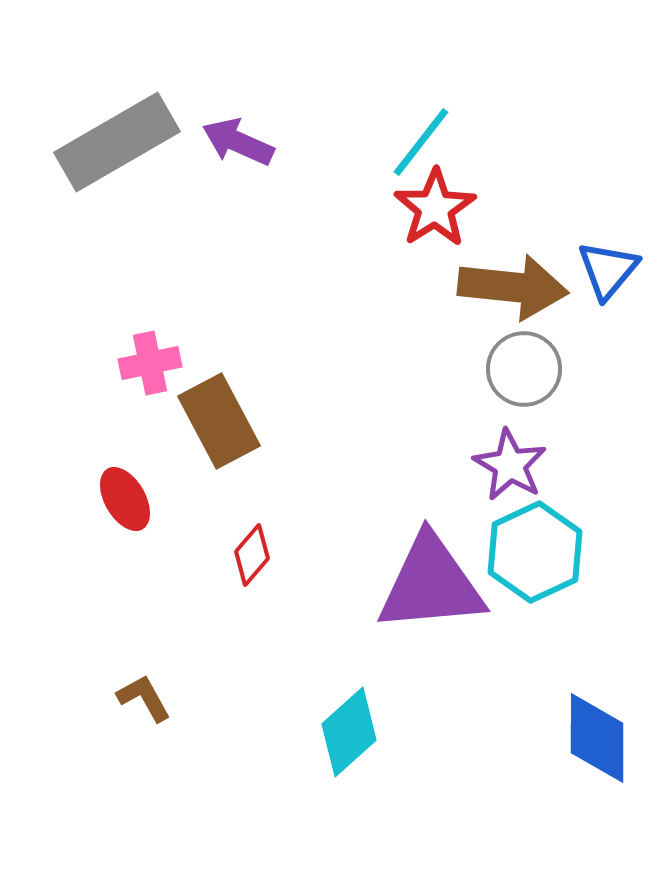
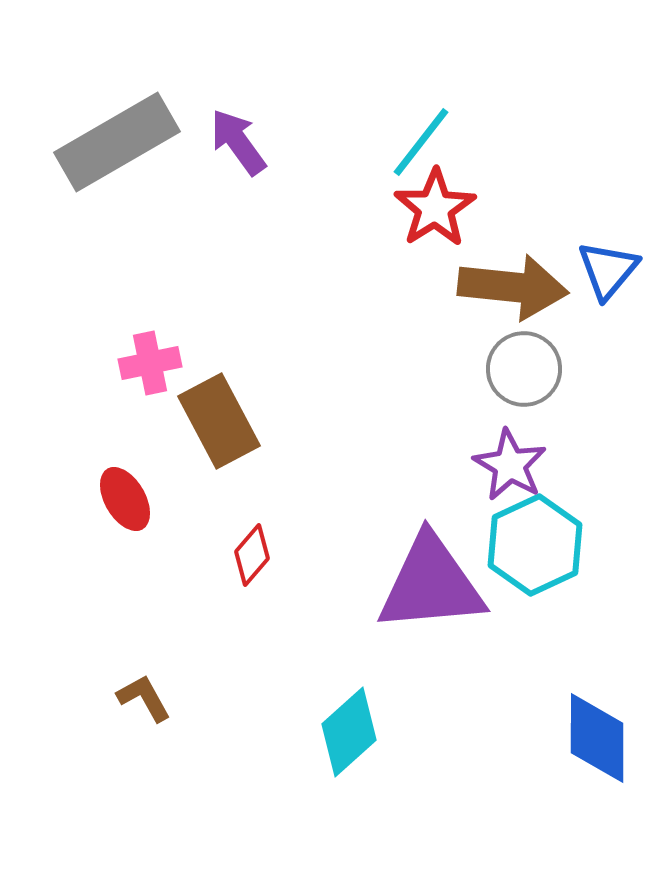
purple arrow: rotated 30 degrees clockwise
cyan hexagon: moved 7 px up
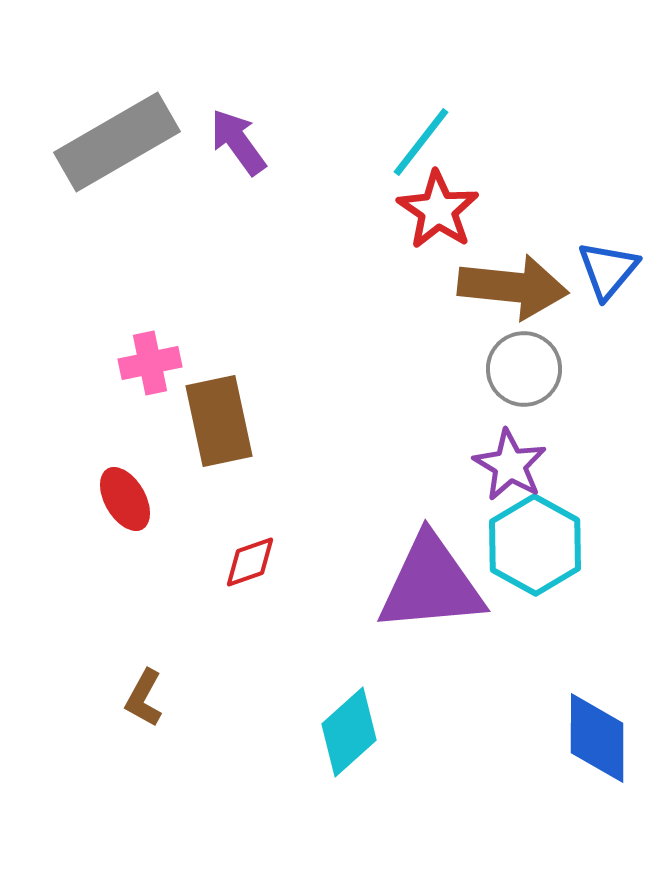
red star: moved 3 px right, 2 px down; rotated 6 degrees counterclockwise
brown rectangle: rotated 16 degrees clockwise
cyan hexagon: rotated 6 degrees counterclockwise
red diamond: moved 2 px left, 7 px down; rotated 30 degrees clockwise
brown L-shape: rotated 122 degrees counterclockwise
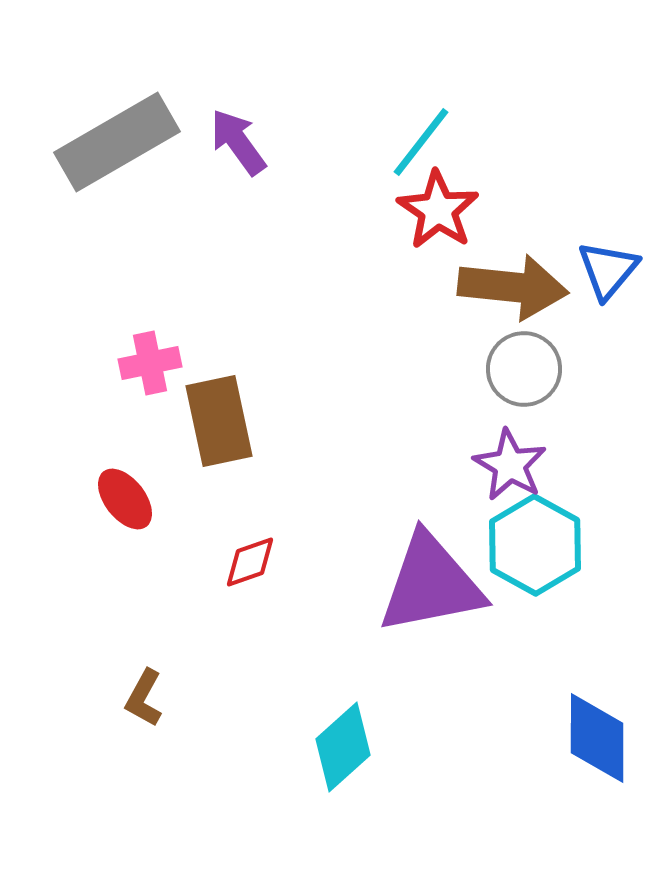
red ellipse: rotated 8 degrees counterclockwise
purple triangle: rotated 6 degrees counterclockwise
cyan diamond: moved 6 px left, 15 px down
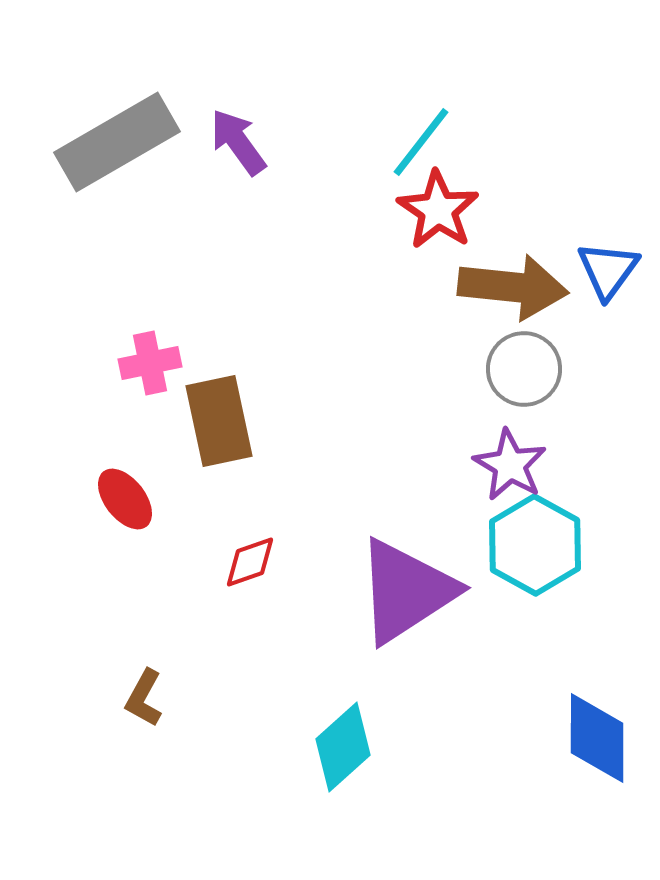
blue triangle: rotated 4 degrees counterclockwise
purple triangle: moved 25 px left, 7 px down; rotated 22 degrees counterclockwise
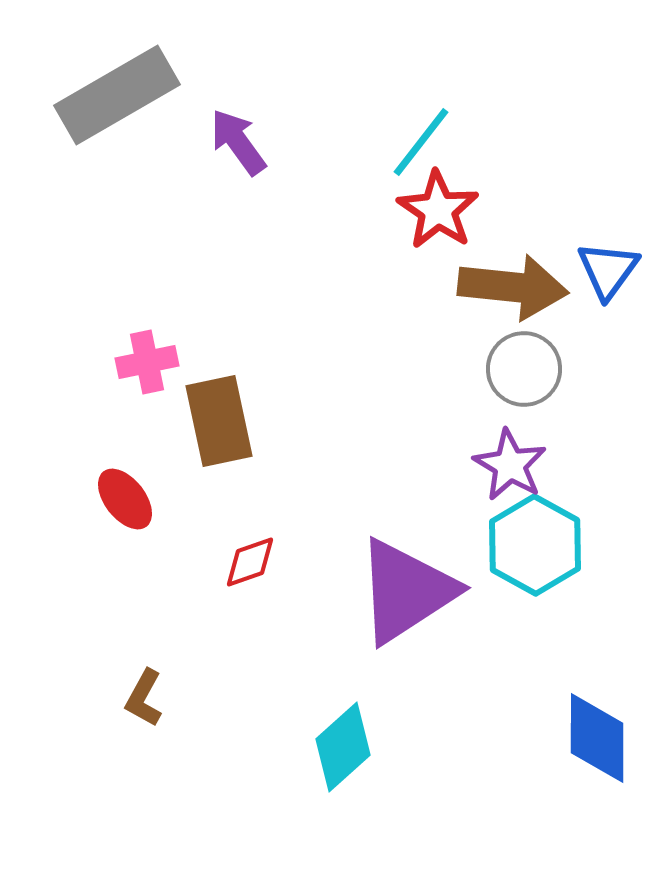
gray rectangle: moved 47 px up
pink cross: moved 3 px left, 1 px up
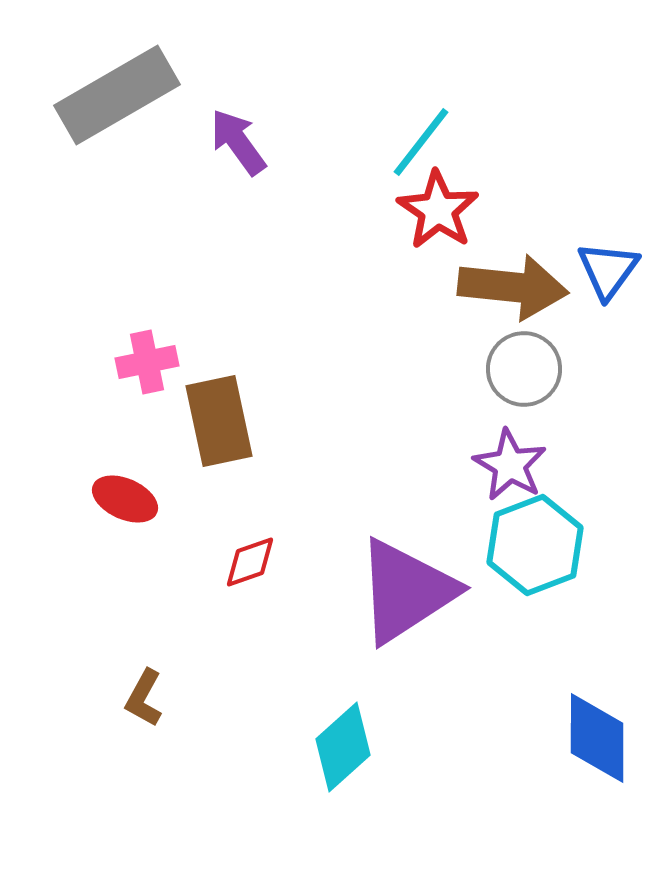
red ellipse: rotated 28 degrees counterclockwise
cyan hexagon: rotated 10 degrees clockwise
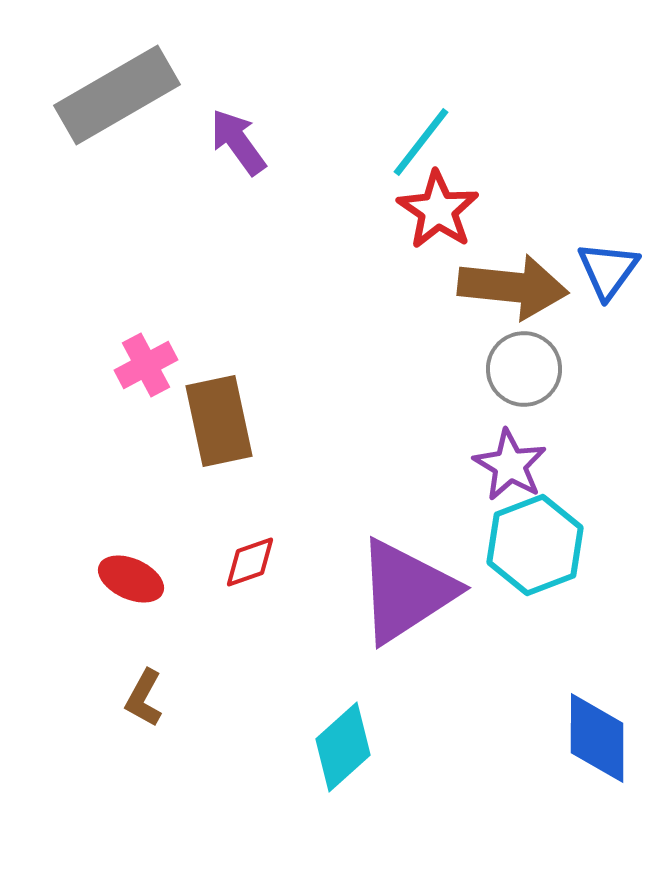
pink cross: moved 1 px left, 3 px down; rotated 16 degrees counterclockwise
red ellipse: moved 6 px right, 80 px down
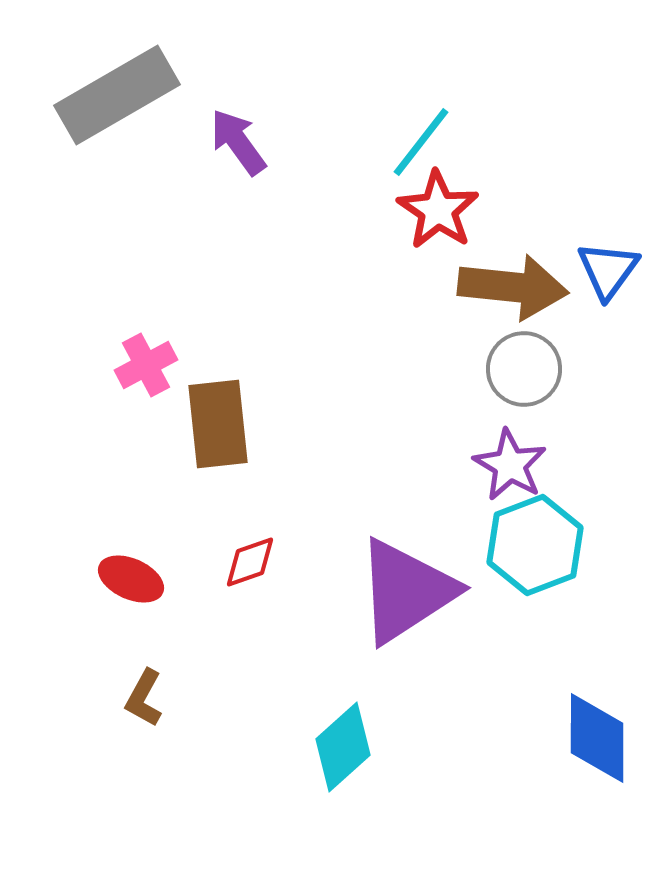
brown rectangle: moved 1 px left, 3 px down; rotated 6 degrees clockwise
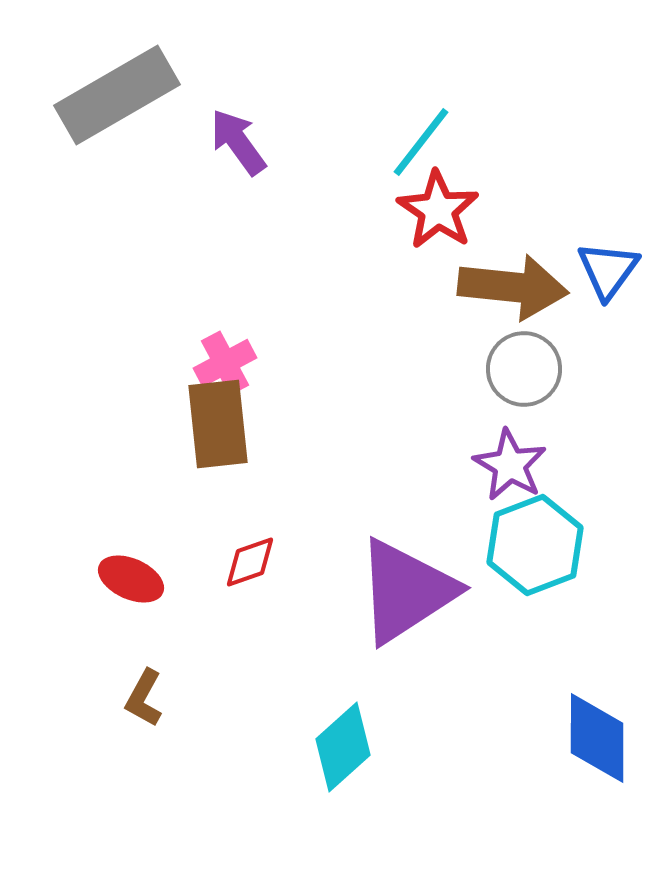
pink cross: moved 79 px right, 2 px up
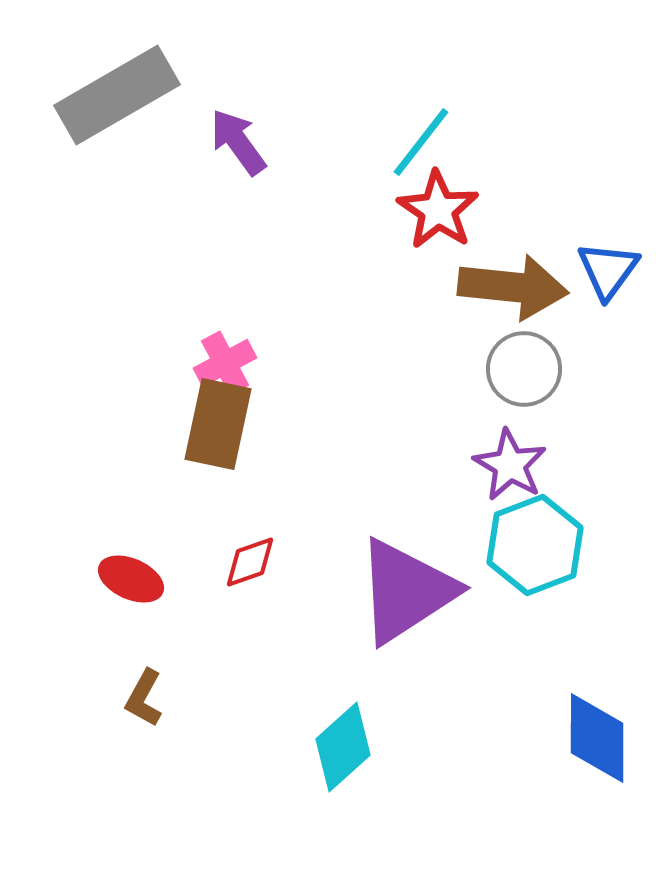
brown rectangle: rotated 18 degrees clockwise
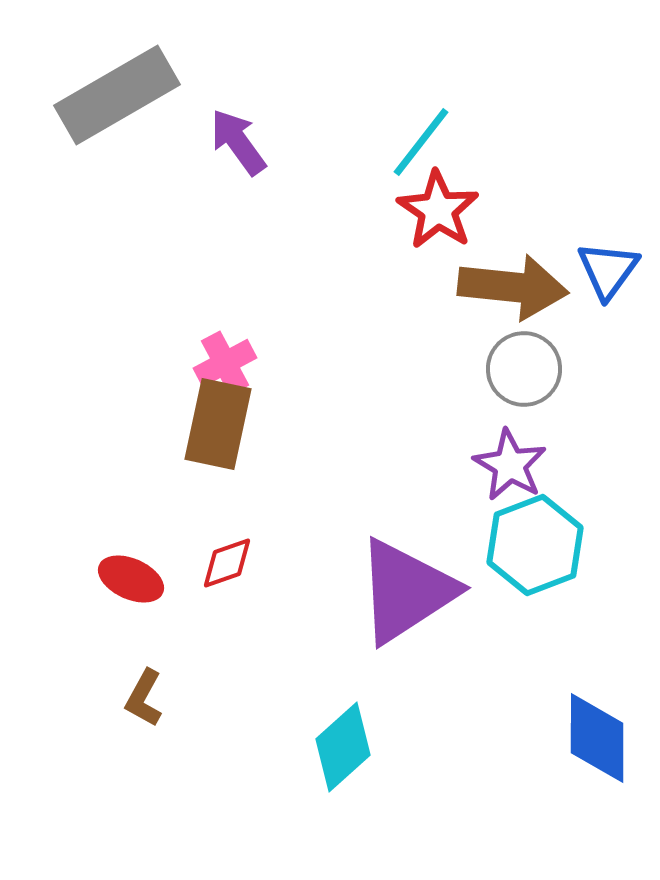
red diamond: moved 23 px left, 1 px down
